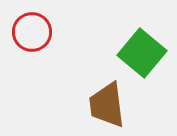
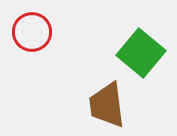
green square: moved 1 px left
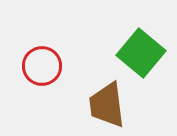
red circle: moved 10 px right, 34 px down
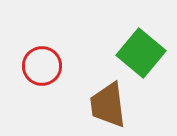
brown trapezoid: moved 1 px right
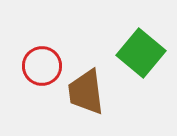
brown trapezoid: moved 22 px left, 13 px up
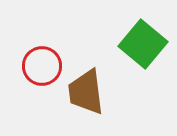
green square: moved 2 px right, 9 px up
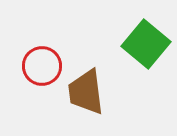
green square: moved 3 px right
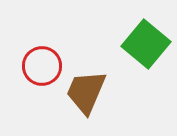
brown trapezoid: rotated 30 degrees clockwise
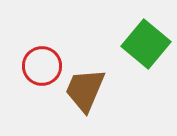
brown trapezoid: moved 1 px left, 2 px up
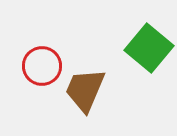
green square: moved 3 px right, 4 px down
